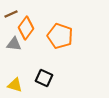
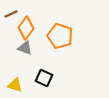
gray triangle: moved 11 px right, 4 px down; rotated 14 degrees clockwise
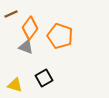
orange diamond: moved 4 px right
gray triangle: moved 1 px right, 1 px up
black square: rotated 36 degrees clockwise
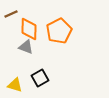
orange diamond: moved 1 px left, 1 px down; rotated 35 degrees counterclockwise
orange pentagon: moved 1 px left, 5 px up; rotated 25 degrees clockwise
black square: moved 4 px left
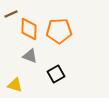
orange pentagon: rotated 25 degrees clockwise
gray triangle: moved 4 px right, 9 px down
black square: moved 16 px right, 4 px up
